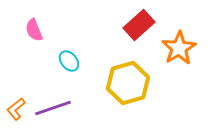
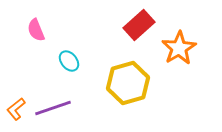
pink semicircle: moved 2 px right
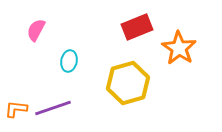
red rectangle: moved 2 px left, 2 px down; rotated 20 degrees clockwise
pink semicircle: rotated 50 degrees clockwise
orange star: rotated 8 degrees counterclockwise
cyan ellipse: rotated 50 degrees clockwise
orange L-shape: rotated 45 degrees clockwise
